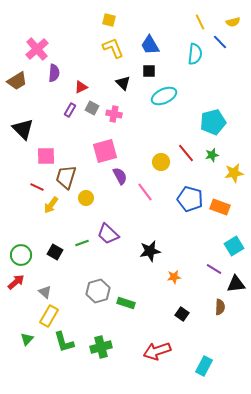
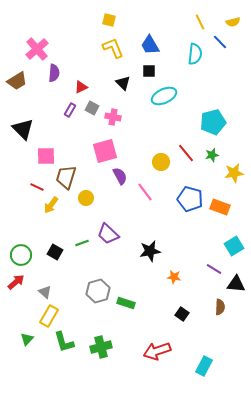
pink cross at (114, 114): moved 1 px left, 3 px down
orange star at (174, 277): rotated 16 degrees clockwise
black triangle at (236, 284): rotated 12 degrees clockwise
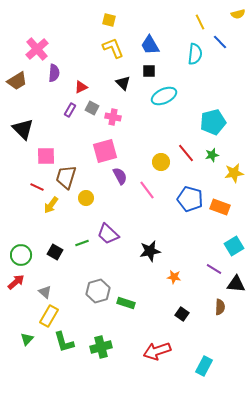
yellow semicircle at (233, 22): moved 5 px right, 8 px up
pink line at (145, 192): moved 2 px right, 2 px up
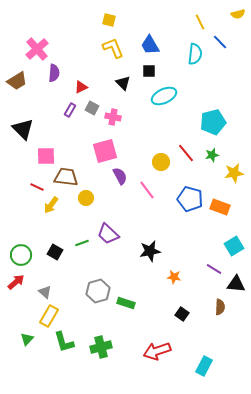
brown trapezoid at (66, 177): rotated 80 degrees clockwise
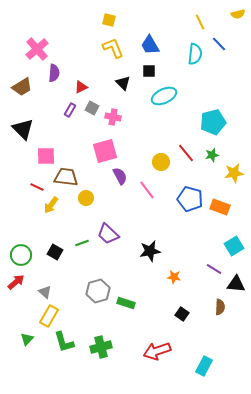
blue line at (220, 42): moved 1 px left, 2 px down
brown trapezoid at (17, 81): moved 5 px right, 6 px down
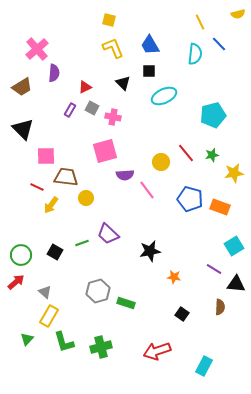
red triangle at (81, 87): moved 4 px right
cyan pentagon at (213, 122): moved 7 px up
purple semicircle at (120, 176): moved 5 px right, 1 px up; rotated 114 degrees clockwise
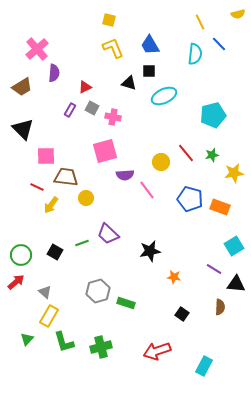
black triangle at (123, 83): moved 6 px right; rotated 28 degrees counterclockwise
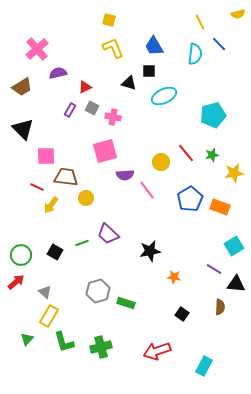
blue trapezoid at (150, 45): moved 4 px right, 1 px down
purple semicircle at (54, 73): moved 4 px right; rotated 108 degrees counterclockwise
blue pentagon at (190, 199): rotated 25 degrees clockwise
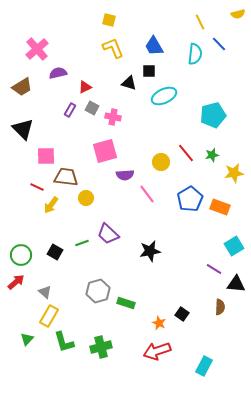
pink line at (147, 190): moved 4 px down
orange star at (174, 277): moved 15 px left, 46 px down; rotated 16 degrees clockwise
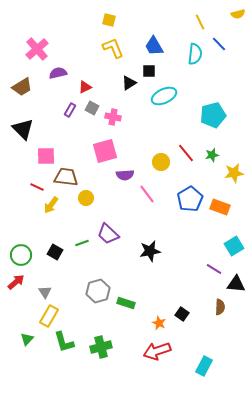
black triangle at (129, 83): rotated 49 degrees counterclockwise
gray triangle at (45, 292): rotated 16 degrees clockwise
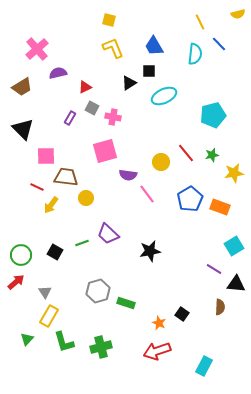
purple rectangle at (70, 110): moved 8 px down
purple semicircle at (125, 175): moved 3 px right; rotated 12 degrees clockwise
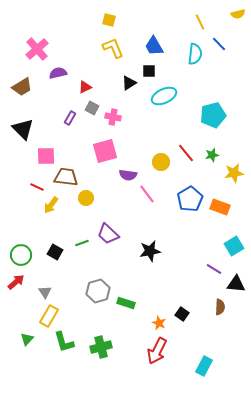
red arrow at (157, 351): rotated 44 degrees counterclockwise
